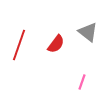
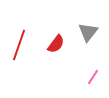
gray triangle: rotated 30 degrees clockwise
pink line: moved 11 px right, 5 px up; rotated 14 degrees clockwise
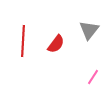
gray triangle: moved 1 px right, 2 px up
red line: moved 4 px right, 4 px up; rotated 16 degrees counterclockwise
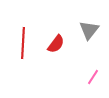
red line: moved 2 px down
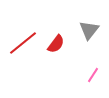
red line: rotated 48 degrees clockwise
pink line: moved 2 px up
